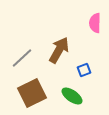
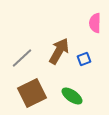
brown arrow: moved 1 px down
blue square: moved 11 px up
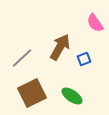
pink semicircle: rotated 36 degrees counterclockwise
brown arrow: moved 1 px right, 4 px up
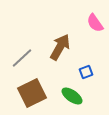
blue square: moved 2 px right, 13 px down
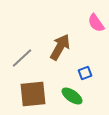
pink semicircle: moved 1 px right
blue square: moved 1 px left, 1 px down
brown square: moved 1 px right, 1 px down; rotated 20 degrees clockwise
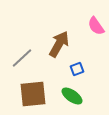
pink semicircle: moved 3 px down
brown arrow: moved 1 px left, 3 px up
blue square: moved 8 px left, 4 px up
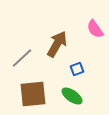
pink semicircle: moved 1 px left, 3 px down
brown arrow: moved 2 px left
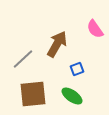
gray line: moved 1 px right, 1 px down
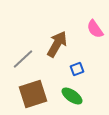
brown square: rotated 12 degrees counterclockwise
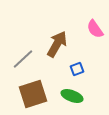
green ellipse: rotated 15 degrees counterclockwise
